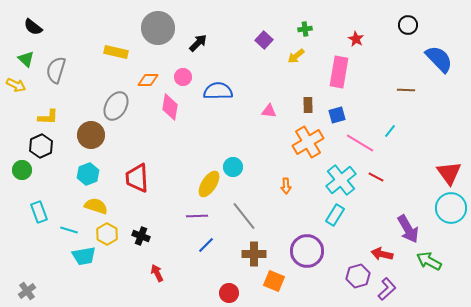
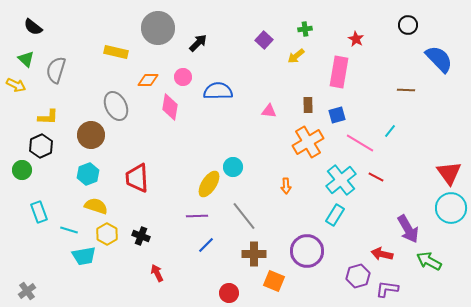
gray ellipse at (116, 106): rotated 56 degrees counterclockwise
purple L-shape at (387, 289): rotated 130 degrees counterclockwise
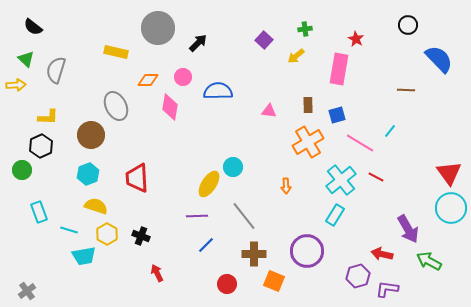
pink rectangle at (339, 72): moved 3 px up
yellow arrow at (16, 85): rotated 30 degrees counterclockwise
red circle at (229, 293): moved 2 px left, 9 px up
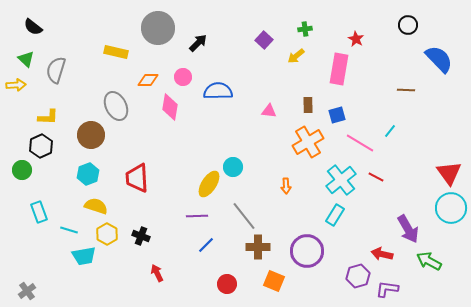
brown cross at (254, 254): moved 4 px right, 7 px up
